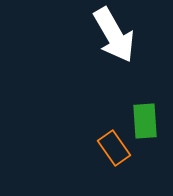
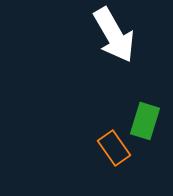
green rectangle: rotated 21 degrees clockwise
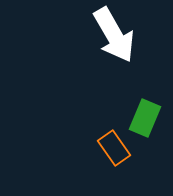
green rectangle: moved 3 px up; rotated 6 degrees clockwise
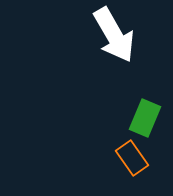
orange rectangle: moved 18 px right, 10 px down
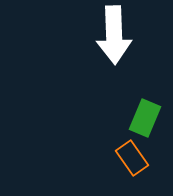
white arrow: rotated 28 degrees clockwise
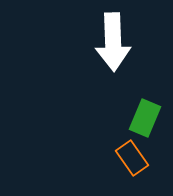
white arrow: moved 1 px left, 7 px down
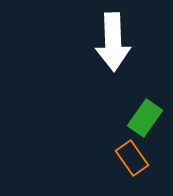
green rectangle: rotated 12 degrees clockwise
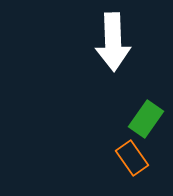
green rectangle: moved 1 px right, 1 px down
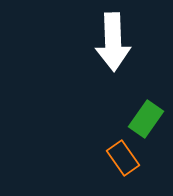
orange rectangle: moved 9 px left
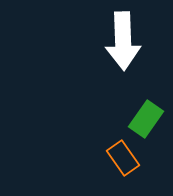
white arrow: moved 10 px right, 1 px up
